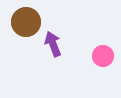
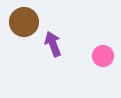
brown circle: moved 2 px left
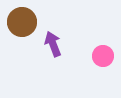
brown circle: moved 2 px left
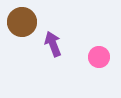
pink circle: moved 4 px left, 1 px down
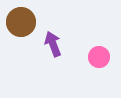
brown circle: moved 1 px left
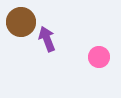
purple arrow: moved 6 px left, 5 px up
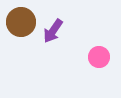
purple arrow: moved 6 px right, 8 px up; rotated 125 degrees counterclockwise
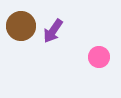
brown circle: moved 4 px down
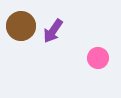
pink circle: moved 1 px left, 1 px down
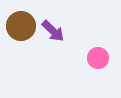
purple arrow: rotated 80 degrees counterclockwise
